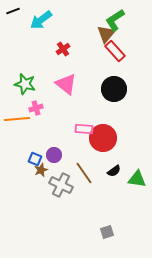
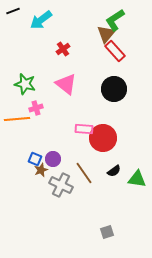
purple circle: moved 1 px left, 4 px down
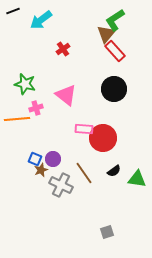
pink triangle: moved 11 px down
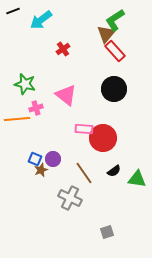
gray cross: moved 9 px right, 13 px down
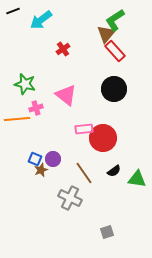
pink rectangle: rotated 12 degrees counterclockwise
